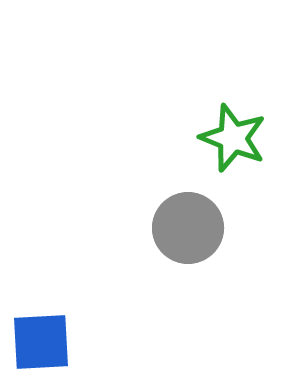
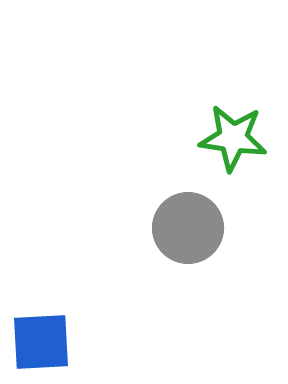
green star: rotated 14 degrees counterclockwise
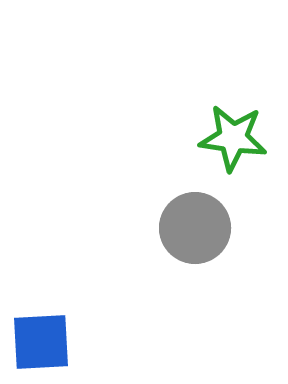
gray circle: moved 7 px right
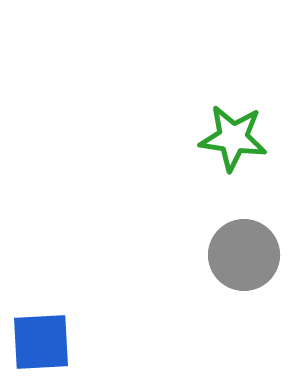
gray circle: moved 49 px right, 27 px down
